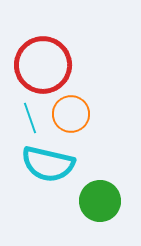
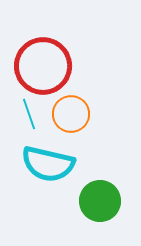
red circle: moved 1 px down
cyan line: moved 1 px left, 4 px up
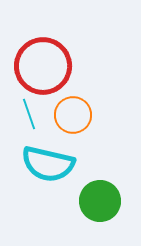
orange circle: moved 2 px right, 1 px down
